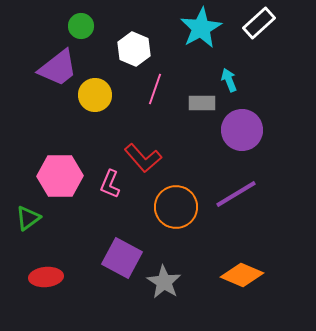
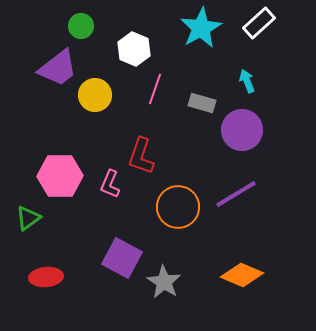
cyan arrow: moved 18 px right, 1 px down
gray rectangle: rotated 16 degrees clockwise
red L-shape: moved 2 px left, 2 px up; rotated 60 degrees clockwise
orange circle: moved 2 px right
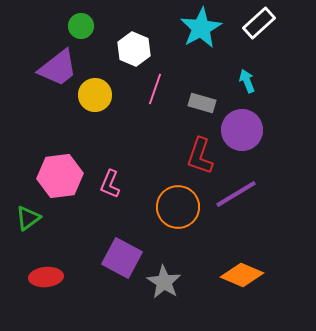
red L-shape: moved 59 px right
pink hexagon: rotated 6 degrees counterclockwise
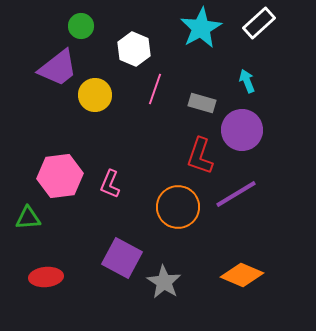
green triangle: rotated 32 degrees clockwise
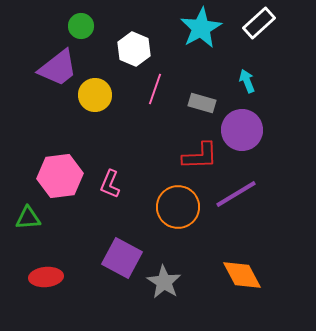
red L-shape: rotated 111 degrees counterclockwise
orange diamond: rotated 39 degrees clockwise
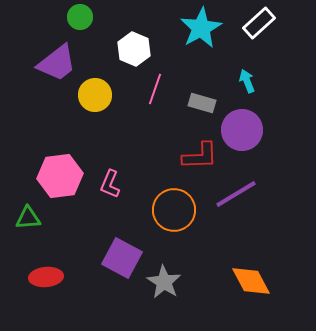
green circle: moved 1 px left, 9 px up
purple trapezoid: moved 1 px left, 5 px up
orange circle: moved 4 px left, 3 px down
orange diamond: moved 9 px right, 6 px down
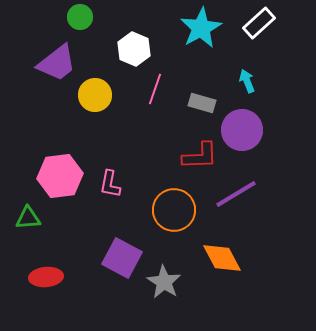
pink L-shape: rotated 12 degrees counterclockwise
orange diamond: moved 29 px left, 23 px up
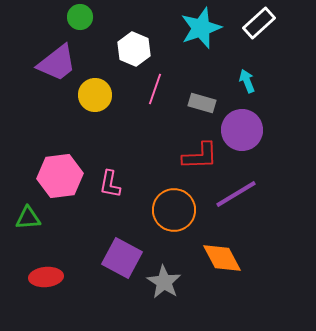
cyan star: rotated 9 degrees clockwise
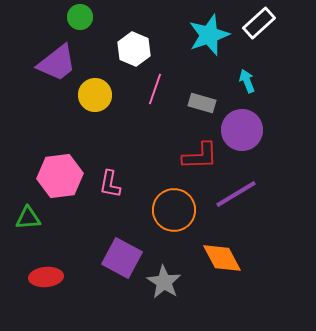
cyan star: moved 8 px right, 7 px down
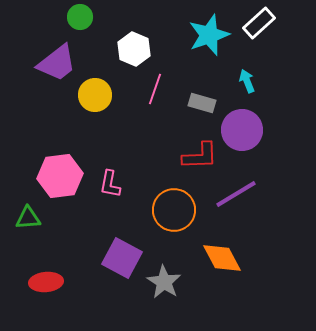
red ellipse: moved 5 px down
